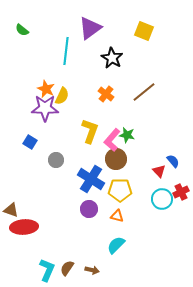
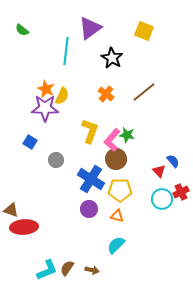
cyan L-shape: rotated 45 degrees clockwise
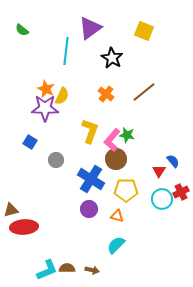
red triangle: rotated 16 degrees clockwise
yellow pentagon: moved 6 px right
brown triangle: rotated 35 degrees counterclockwise
brown semicircle: rotated 56 degrees clockwise
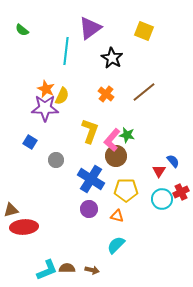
brown circle: moved 3 px up
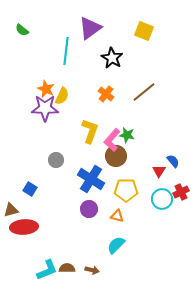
blue square: moved 47 px down
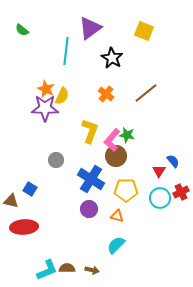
brown line: moved 2 px right, 1 px down
cyan circle: moved 2 px left, 1 px up
brown triangle: moved 9 px up; rotated 28 degrees clockwise
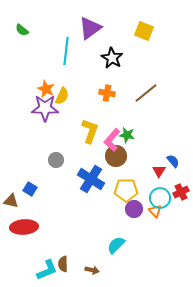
orange cross: moved 1 px right, 1 px up; rotated 28 degrees counterclockwise
purple circle: moved 45 px right
orange triangle: moved 38 px right, 5 px up; rotated 32 degrees clockwise
brown semicircle: moved 4 px left, 4 px up; rotated 91 degrees counterclockwise
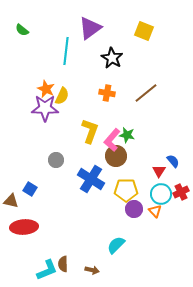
cyan circle: moved 1 px right, 4 px up
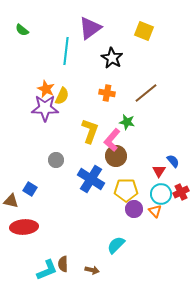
green star: moved 13 px up
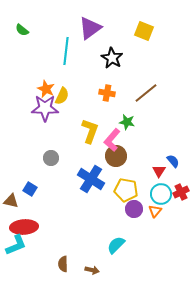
gray circle: moved 5 px left, 2 px up
yellow pentagon: rotated 10 degrees clockwise
orange triangle: rotated 24 degrees clockwise
cyan L-shape: moved 31 px left, 25 px up
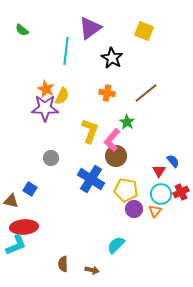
green star: rotated 21 degrees clockwise
